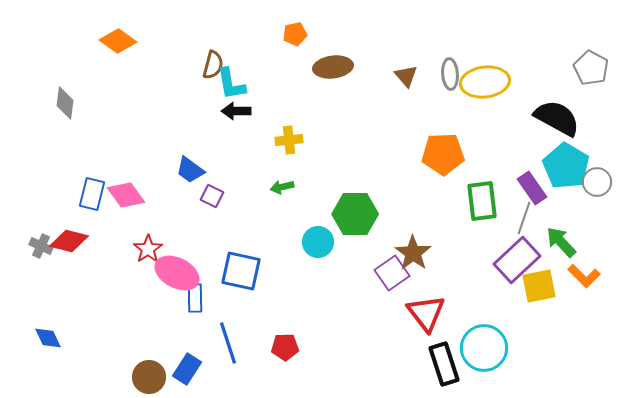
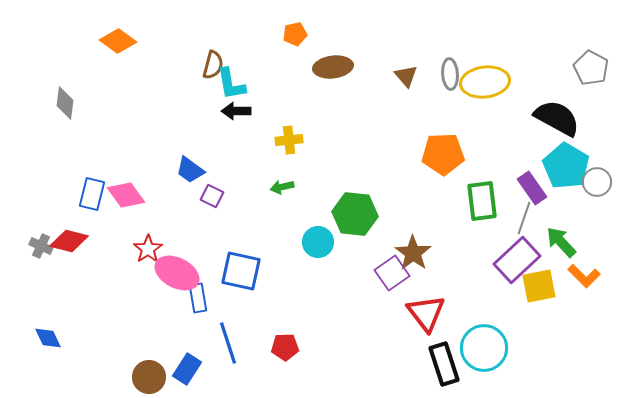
green hexagon at (355, 214): rotated 6 degrees clockwise
blue rectangle at (195, 298): moved 3 px right; rotated 8 degrees counterclockwise
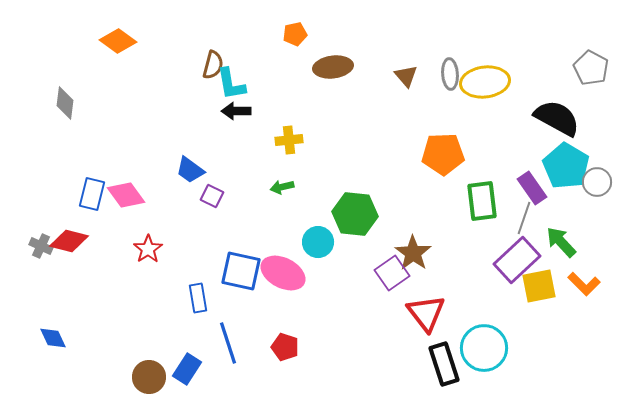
pink ellipse at (177, 273): moved 106 px right
orange L-shape at (584, 276): moved 8 px down
blue diamond at (48, 338): moved 5 px right
red pentagon at (285, 347): rotated 20 degrees clockwise
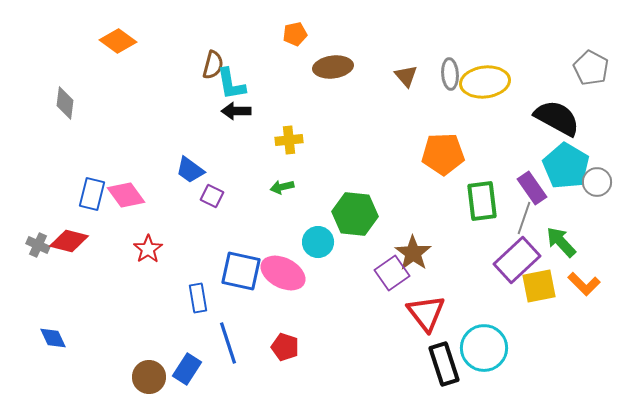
gray cross at (41, 246): moved 3 px left, 1 px up
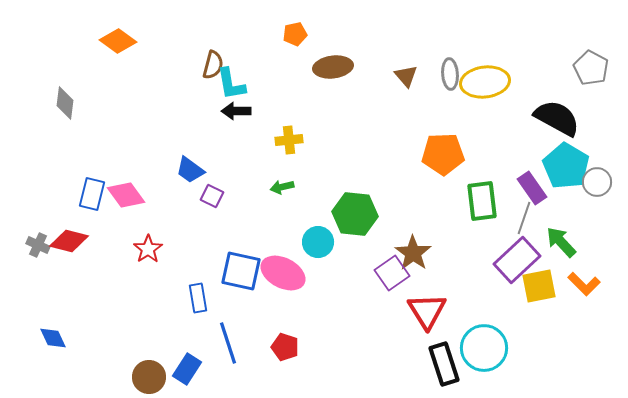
red triangle at (426, 313): moved 1 px right, 2 px up; rotated 6 degrees clockwise
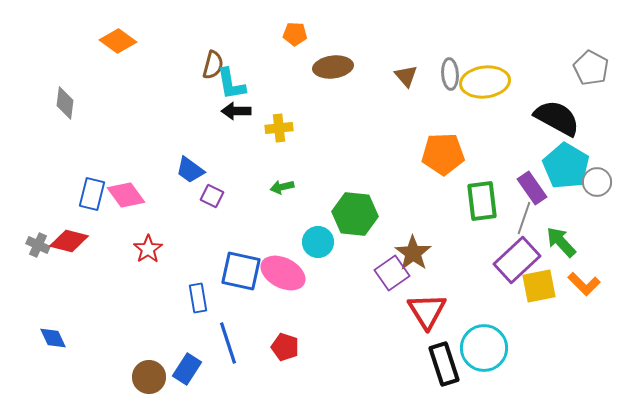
orange pentagon at (295, 34): rotated 15 degrees clockwise
yellow cross at (289, 140): moved 10 px left, 12 px up
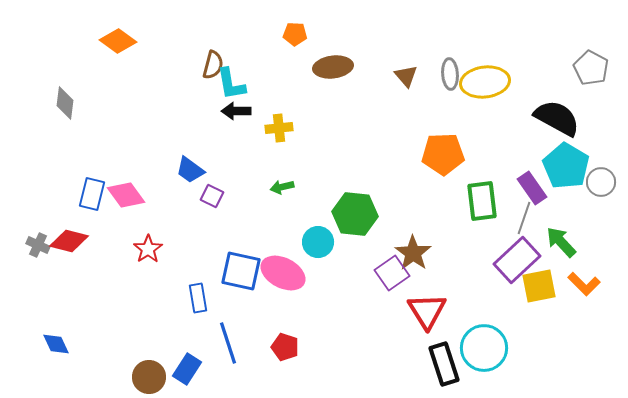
gray circle at (597, 182): moved 4 px right
blue diamond at (53, 338): moved 3 px right, 6 px down
